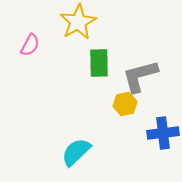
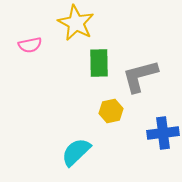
yellow star: moved 2 px left, 1 px down; rotated 15 degrees counterclockwise
pink semicircle: rotated 50 degrees clockwise
yellow hexagon: moved 14 px left, 7 px down
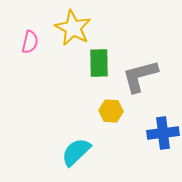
yellow star: moved 3 px left, 5 px down
pink semicircle: moved 3 px up; rotated 65 degrees counterclockwise
yellow hexagon: rotated 15 degrees clockwise
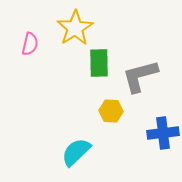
yellow star: moved 2 px right; rotated 12 degrees clockwise
pink semicircle: moved 2 px down
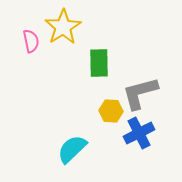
yellow star: moved 12 px left, 1 px up
pink semicircle: moved 1 px right, 3 px up; rotated 25 degrees counterclockwise
gray L-shape: moved 17 px down
blue cross: moved 24 px left; rotated 20 degrees counterclockwise
cyan semicircle: moved 4 px left, 3 px up
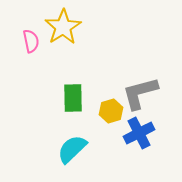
green rectangle: moved 26 px left, 35 px down
yellow hexagon: rotated 20 degrees counterclockwise
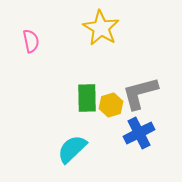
yellow star: moved 38 px right, 1 px down; rotated 9 degrees counterclockwise
green rectangle: moved 14 px right
yellow hexagon: moved 6 px up
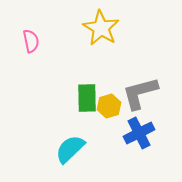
yellow hexagon: moved 2 px left, 1 px down
cyan semicircle: moved 2 px left
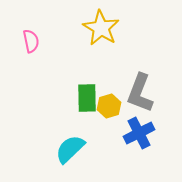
gray L-shape: rotated 54 degrees counterclockwise
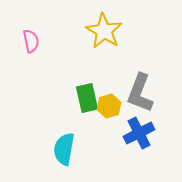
yellow star: moved 3 px right, 3 px down
green rectangle: rotated 12 degrees counterclockwise
cyan semicircle: moved 6 px left; rotated 36 degrees counterclockwise
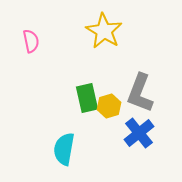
blue cross: rotated 12 degrees counterclockwise
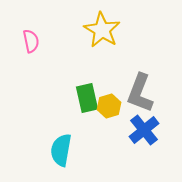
yellow star: moved 2 px left, 1 px up
blue cross: moved 5 px right, 3 px up
cyan semicircle: moved 3 px left, 1 px down
